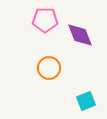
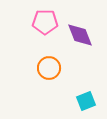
pink pentagon: moved 2 px down
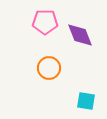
cyan square: rotated 30 degrees clockwise
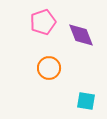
pink pentagon: moved 2 px left; rotated 20 degrees counterclockwise
purple diamond: moved 1 px right
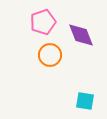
orange circle: moved 1 px right, 13 px up
cyan square: moved 1 px left
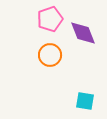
pink pentagon: moved 7 px right, 3 px up
purple diamond: moved 2 px right, 2 px up
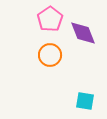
pink pentagon: rotated 15 degrees counterclockwise
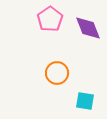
purple diamond: moved 5 px right, 5 px up
orange circle: moved 7 px right, 18 px down
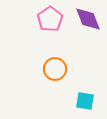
purple diamond: moved 9 px up
orange circle: moved 2 px left, 4 px up
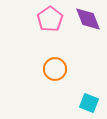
cyan square: moved 4 px right, 2 px down; rotated 12 degrees clockwise
